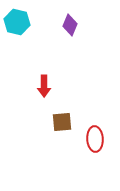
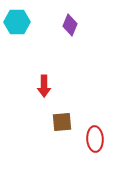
cyan hexagon: rotated 15 degrees counterclockwise
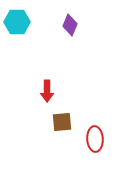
red arrow: moved 3 px right, 5 px down
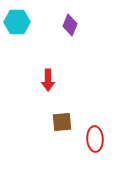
red arrow: moved 1 px right, 11 px up
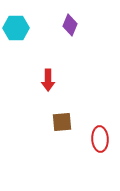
cyan hexagon: moved 1 px left, 6 px down
red ellipse: moved 5 px right
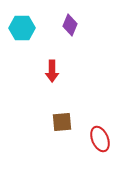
cyan hexagon: moved 6 px right
red arrow: moved 4 px right, 9 px up
red ellipse: rotated 20 degrees counterclockwise
